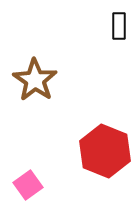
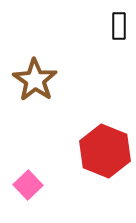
pink square: rotated 8 degrees counterclockwise
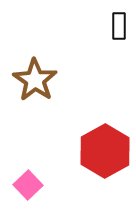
red hexagon: rotated 9 degrees clockwise
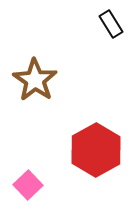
black rectangle: moved 8 px left, 2 px up; rotated 32 degrees counterclockwise
red hexagon: moved 9 px left, 1 px up
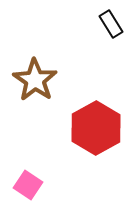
red hexagon: moved 22 px up
pink square: rotated 12 degrees counterclockwise
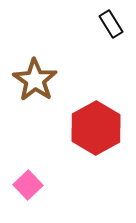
pink square: rotated 12 degrees clockwise
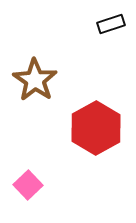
black rectangle: rotated 76 degrees counterclockwise
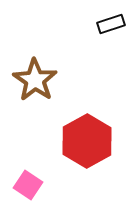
red hexagon: moved 9 px left, 13 px down
pink square: rotated 12 degrees counterclockwise
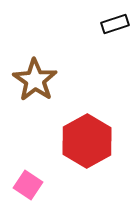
black rectangle: moved 4 px right
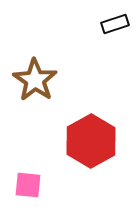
red hexagon: moved 4 px right
pink square: rotated 28 degrees counterclockwise
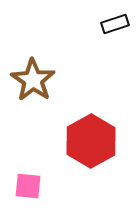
brown star: moved 2 px left
pink square: moved 1 px down
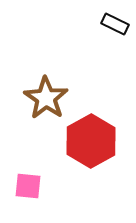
black rectangle: rotated 44 degrees clockwise
brown star: moved 13 px right, 18 px down
